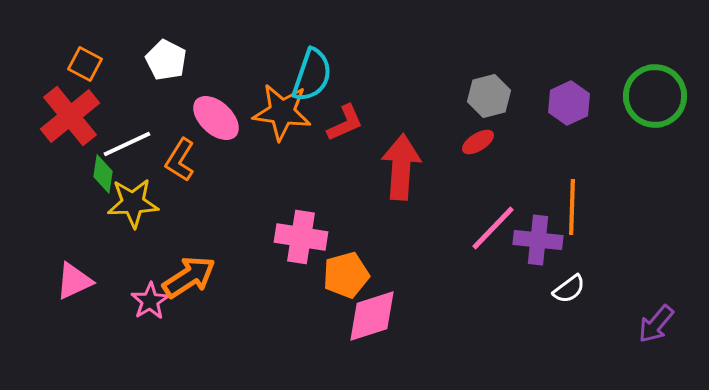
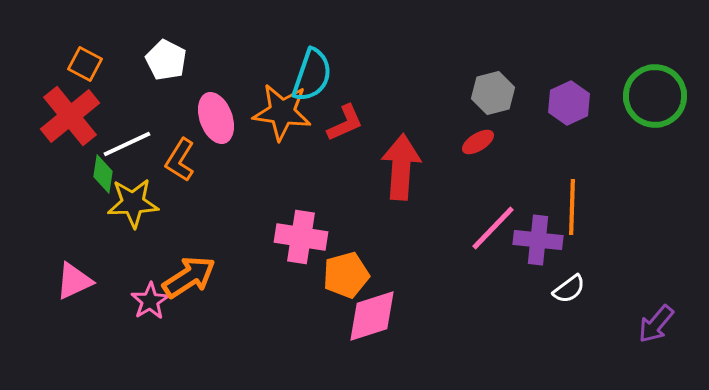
gray hexagon: moved 4 px right, 3 px up
pink ellipse: rotated 27 degrees clockwise
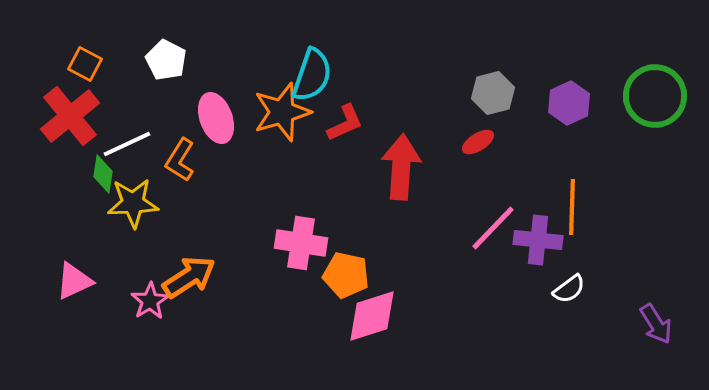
orange star: rotated 24 degrees counterclockwise
pink cross: moved 6 px down
orange pentagon: rotated 27 degrees clockwise
purple arrow: rotated 72 degrees counterclockwise
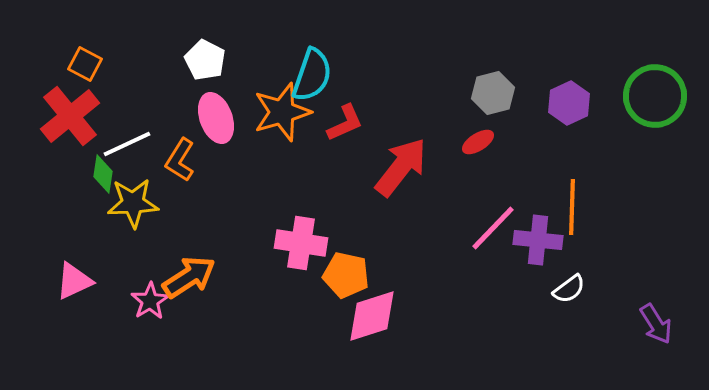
white pentagon: moved 39 px right
red arrow: rotated 34 degrees clockwise
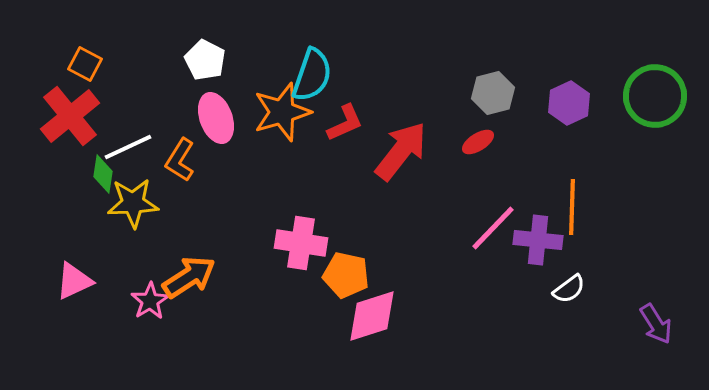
white line: moved 1 px right, 3 px down
red arrow: moved 16 px up
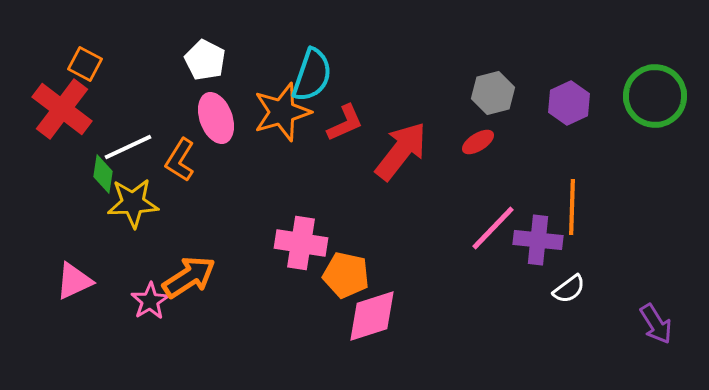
red cross: moved 8 px left, 7 px up; rotated 14 degrees counterclockwise
